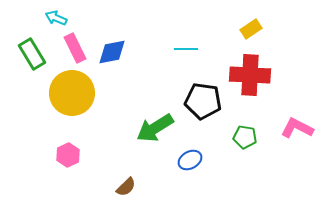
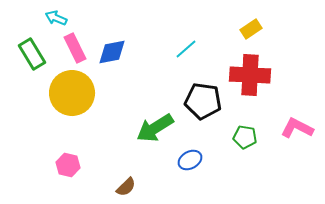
cyan line: rotated 40 degrees counterclockwise
pink hexagon: moved 10 px down; rotated 20 degrees counterclockwise
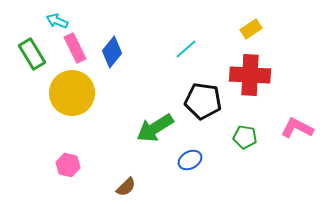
cyan arrow: moved 1 px right, 3 px down
blue diamond: rotated 40 degrees counterclockwise
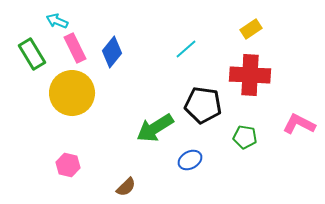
black pentagon: moved 4 px down
pink L-shape: moved 2 px right, 4 px up
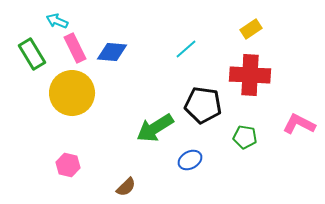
blue diamond: rotated 56 degrees clockwise
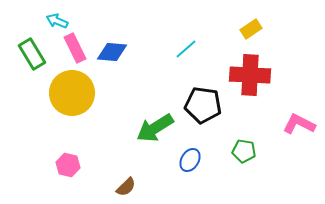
green pentagon: moved 1 px left, 14 px down
blue ellipse: rotated 30 degrees counterclockwise
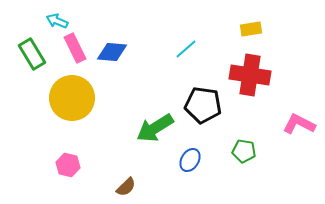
yellow rectangle: rotated 25 degrees clockwise
red cross: rotated 6 degrees clockwise
yellow circle: moved 5 px down
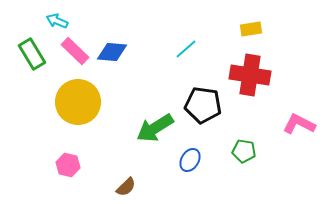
pink rectangle: moved 3 px down; rotated 20 degrees counterclockwise
yellow circle: moved 6 px right, 4 px down
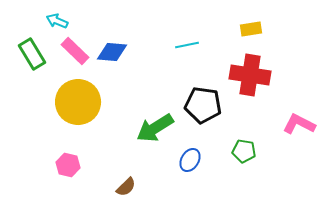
cyan line: moved 1 px right, 4 px up; rotated 30 degrees clockwise
